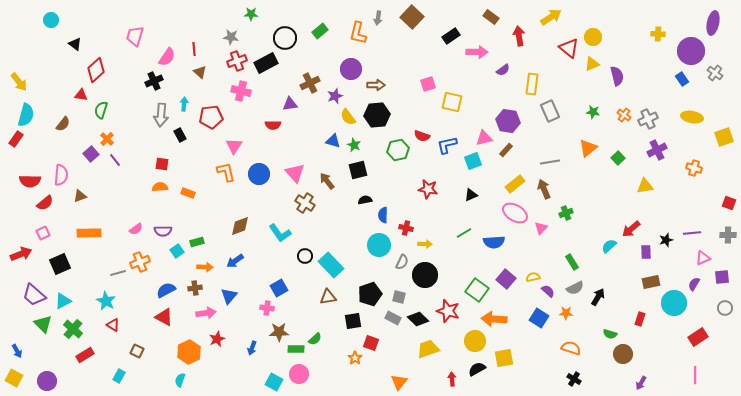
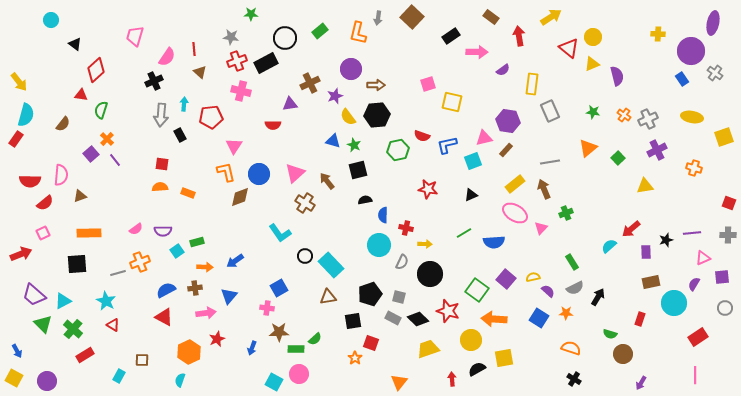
pink triangle at (295, 173): rotated 30 degrees clockwise
brown diamond at (240, 226): moved 29 px up
black square at (60, 264): moved 17 px right; rotated 20 degrees clockwise
black circle at (425, 275): moved 5 px right, 1 px up
yellow circle at (475, 341): moved 4 px left, 1 px up
brown square at (137, 351): moved 5 px right, 9 px down; rotated 24 degrees counterclockwise
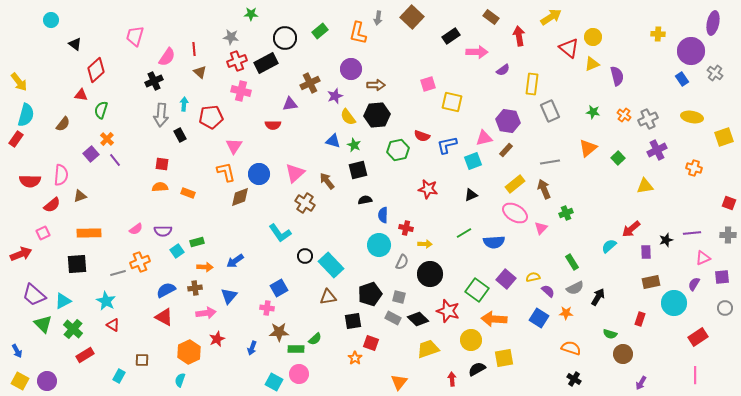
red semicircle at (45, 203): moved 7 px right, 2 px down
yellow square at (14, 378): moved 6 px right, 3 px down
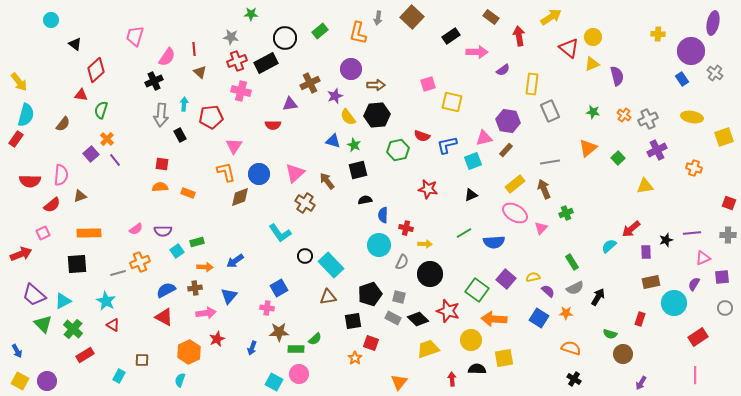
black semicircle at (477, 369): rotated 30 degrees clockwise
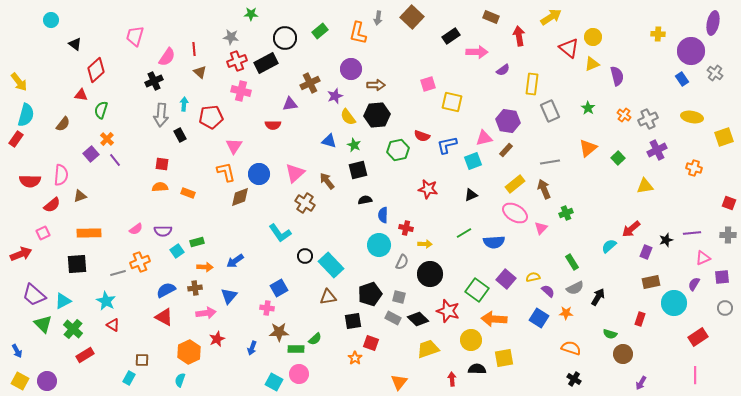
brown rectangle at (491, 17): rotated 14 degrees counterclockwise
green star at (593, 112): moved 5 px left, 4 px up; rotated 24 degrees clockwise
blue triangle at (333, 141): moved 4 px left
purple rectangle at (646, 252): rotated 24 degrees clockwise
cyan rectangle at (119, 376): moved 10 px right, 2 px down
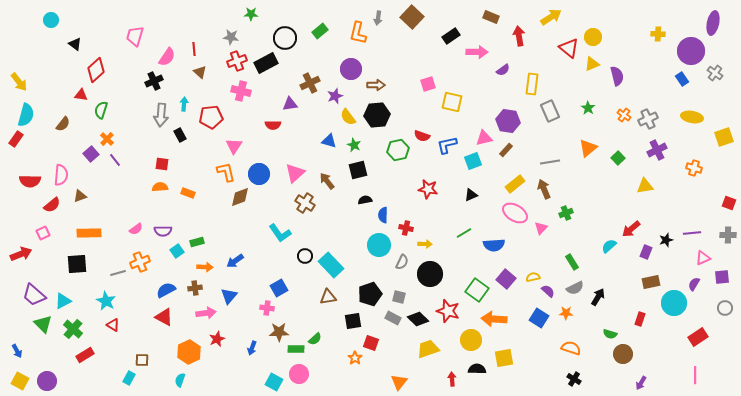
blue semicircle at (494, 242): moved 3 px down
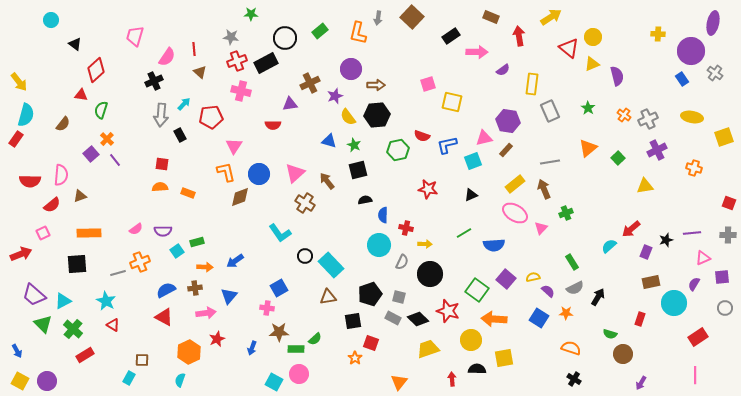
cyan arrow at (184, 104): rotated 40 degrees clockwise
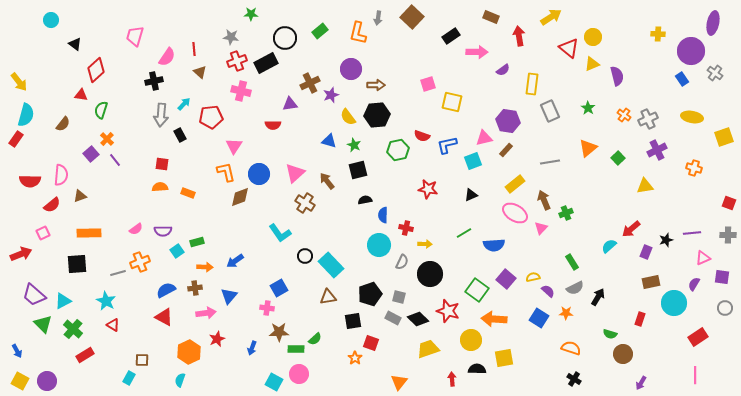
black cross at (154, 81): rotated 12 degrees clockwise
purple star at (335, 96): moved 4 px left, 1 px up
brown arrow at (544, 189): moved 11 px down
purple square at (722, 277): rotated 14 degrees clockwise
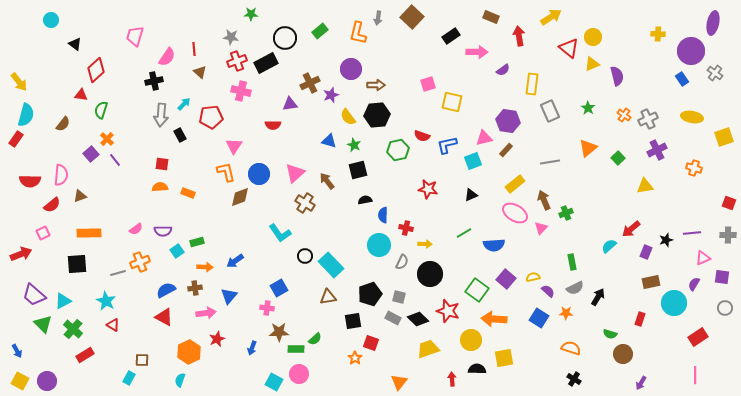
green rectangle at (572, 262): rotated 21 degrees clockwise
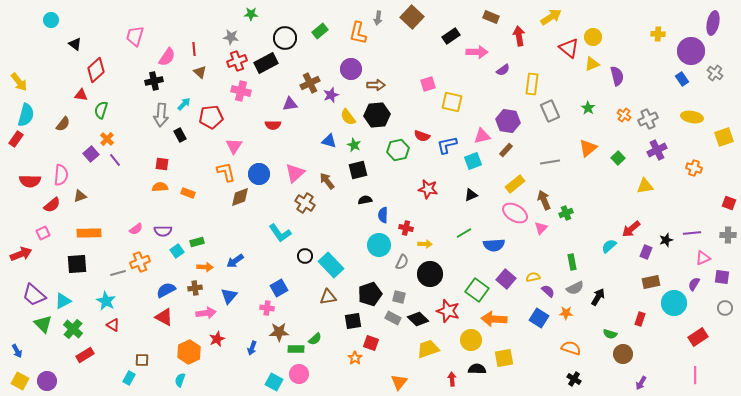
pink triangle at (484, 138): moved 2 px left, 2 px up
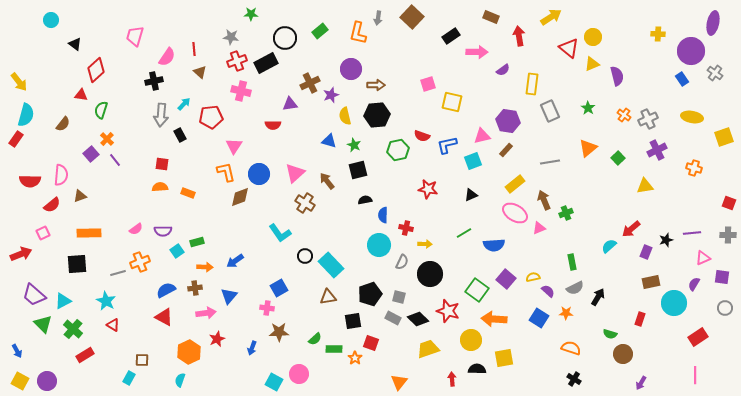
yellow semicircle at (348, 117): moved 3 px left, 1 px up; rotated 24 degrees clockwise
pink triangle at (541, 228): moved 2 px left; rotated 24 degrees clockwise
green rectangle at (296, 349): moved 38 px right
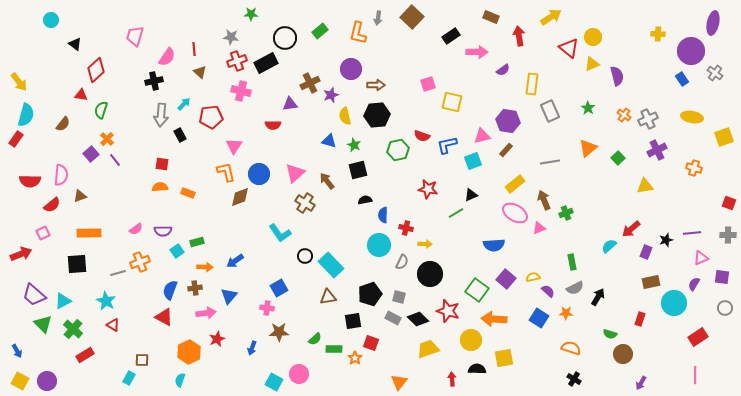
green line at (464, 233): moved 8 px left, 20 px up
pink triangle at (703, 258): moved 2 px left
blue semicircle at (166, 290): moved 4 px right; rotated 42 degrees counterclockwise
